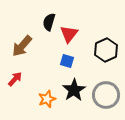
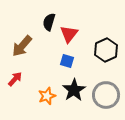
orange star: moved 3 px up
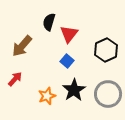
blue square: rotated 24 degrees clockwise
gray circle: moved 2 px right, 1 px up
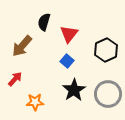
black semicircle: moved 5 px left
orange star: moved 12 px left, 6 px down; rotated 18 degrees clockwise
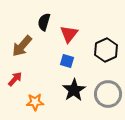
blue square: rotated 24 degrees counterclockwise
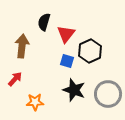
red triangle: moved 3 px left
brown arrow: rotated 145 degrees clockwise
black hexagon: moved 16 px left, 1 px down
black star: rotated 20 degrees counterclockwise
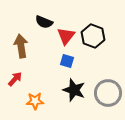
black semicircle: rotated 84 degrees counterclockwise
red triangle: moved 2 px down
brown arrow: moved 1 px left; rotated 15 degrees counterclockwise
black hexagon: moved 3 px right, 15 px up; rotated 15 degrees counterclockwise
gray circle: moved 1 px up
orange star: moved 1 px up
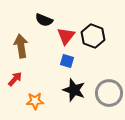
black semicircle: moved 2 px up
gray circle: moved 1 px right
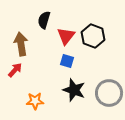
black semicircle: rotated 84 degrees clockwise
brown arrow: moved 2 px up
red arrow: moved 9 px up
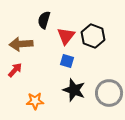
brown arrow: rotated 85 degrees counterclockwise
